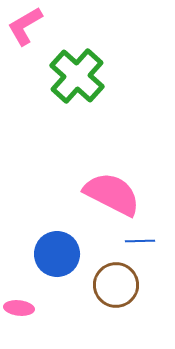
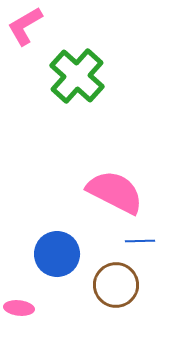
pink semicircle: moved 3 px right, 2 px up
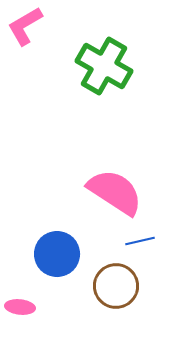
green cross: moved 27 px right, 10 px up; rotated 12 degrees counterclockwise
pink semicircle: rotated 6 degrees clockwise
blue line: rotated 12 degrees counterclockwise
brown circle: moved 1 px down
pink ellipse: moved 1 px right, 1 px up
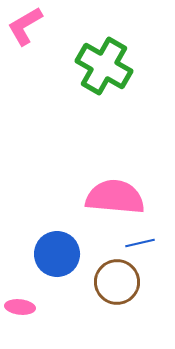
pink semicircle: moved 5 px down; rotated 28 degrees counterclockwise
blue line: moved 2 px down
brown circle: moved 1 px right, 4 px up
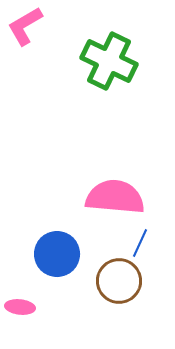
green cross: moved 5 px right, 5 px up; rotated 4 degrees counterclockwise
blue line: rotated 52 degrees counterclockwise
brown circle: moved 2 px right, 1 px up
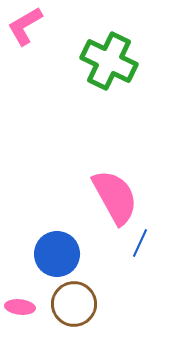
pink semicircle: rotated 56 degrees clockwise
brown circle: moved 45 px left, 23 px down
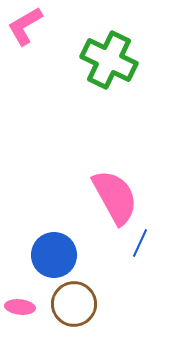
green cross: moved 1 px up
blue circle: moved 3 px left, 1 px down
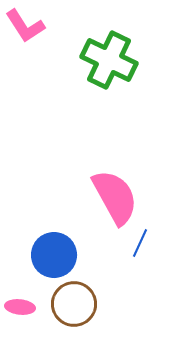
pink L-shape: rotated 93 degrees counterclockwise
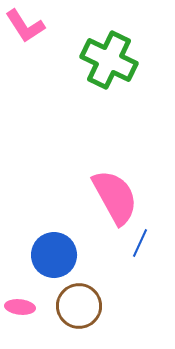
brown circle: moved 5 px right, 2 px down
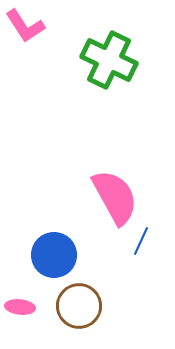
blue line: moved 1 px right, 2 px up
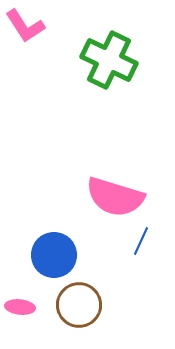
pink semicircle: rotated 136 degrees clockwise
brown circle: moved 1 px up
